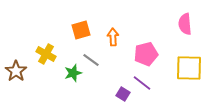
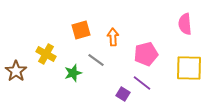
gray line: moved 5 px right
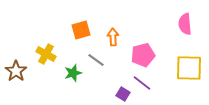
pink pentagon: moved 3 px left, 1 px down
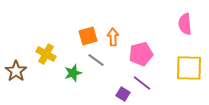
orange square: moved 7 px right, 6 px down
pink pentagon: moved 2 px left, 1 px up
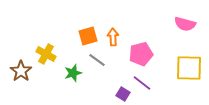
pink semicircle: rotated 70 degrees counterclockwise
gray line: moved 1 px right
brown star: moved 5 px right
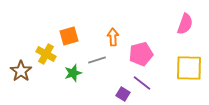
pink semicircle: rotated 85 degrees counterclockwise
orange square: moved 19 px left
gray line: rotated 54 degrees counterclockwise
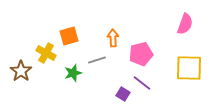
orange arrow: moved 1 px down
yellow cross: moved 1 px up
